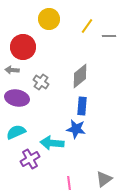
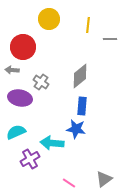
yellow line: moved 1 px right, 1 px up; rotated 28 degrees counterclockwise
gray line: moved 1 px right, 3 px down
purple ellipse: moved 3 px right
pink line: rotated 48 degrees counterclockwise
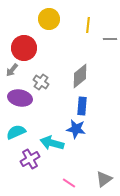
red circle: moved 1 px right, 1 px down
gray arrow: rotated 56 degrees counterclockwise
cyan arrow: rotated 10 degrees clockwise
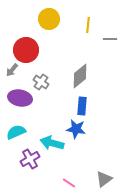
red circle: moved 2 px right, 2 px down
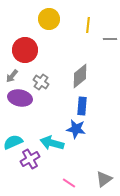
red circle: moved 1 px left
gray arrow: moved 6 px down
cyan semicircle: moved 3 px left, 10 px down
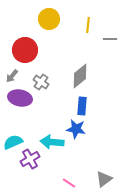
cyan arrow: moved 1 px up; rotated 10 degrees counterclockwise
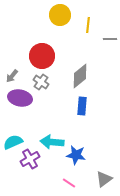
yellow circle: moved 11 px right, 4 px up
red circle: moved 17 px right, 6 px down
blue star: moved 26 px down
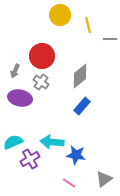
yellow line: rotated 21 degrees counterclockwise
gray arrow: moved 3 px right, 5 px up; rotated 16 degrees counterclockwise
blue rectangle: rotated 36 degrees clockwise
